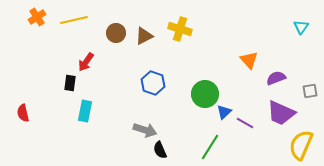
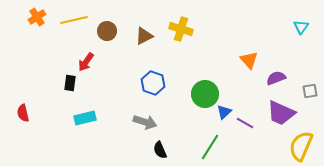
yellow cross: moved 1 px right
brown circle: moved 9 px left, 2 px up
cyan rectangle: moved 7 px down; rotated 65 degrees clockwise
gray arrow: moved 8 px up
yellow semicircle: moved 1 px down
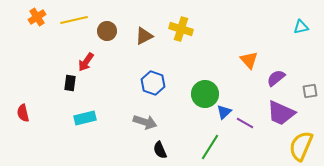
cyan triangle: rotated 42 degrees clockwise
purple semicircle: rotated 18 degrees counterclockwise
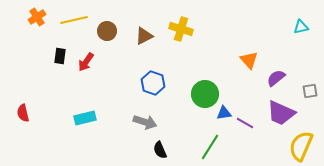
black rectangle: moved 10 px left, 27 px up
blue triangle: moved 1 px down; rotated 35 degrees clockwise
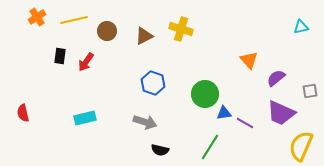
black semicircle: rotated 54 degrees counterclockwise
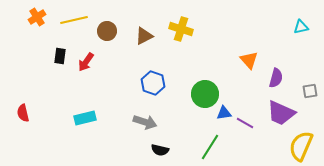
purple semicircle: rotated 144 degrees clockwise
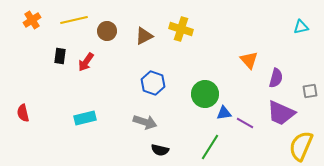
orange cross: moved 5 px left, 3 px down
